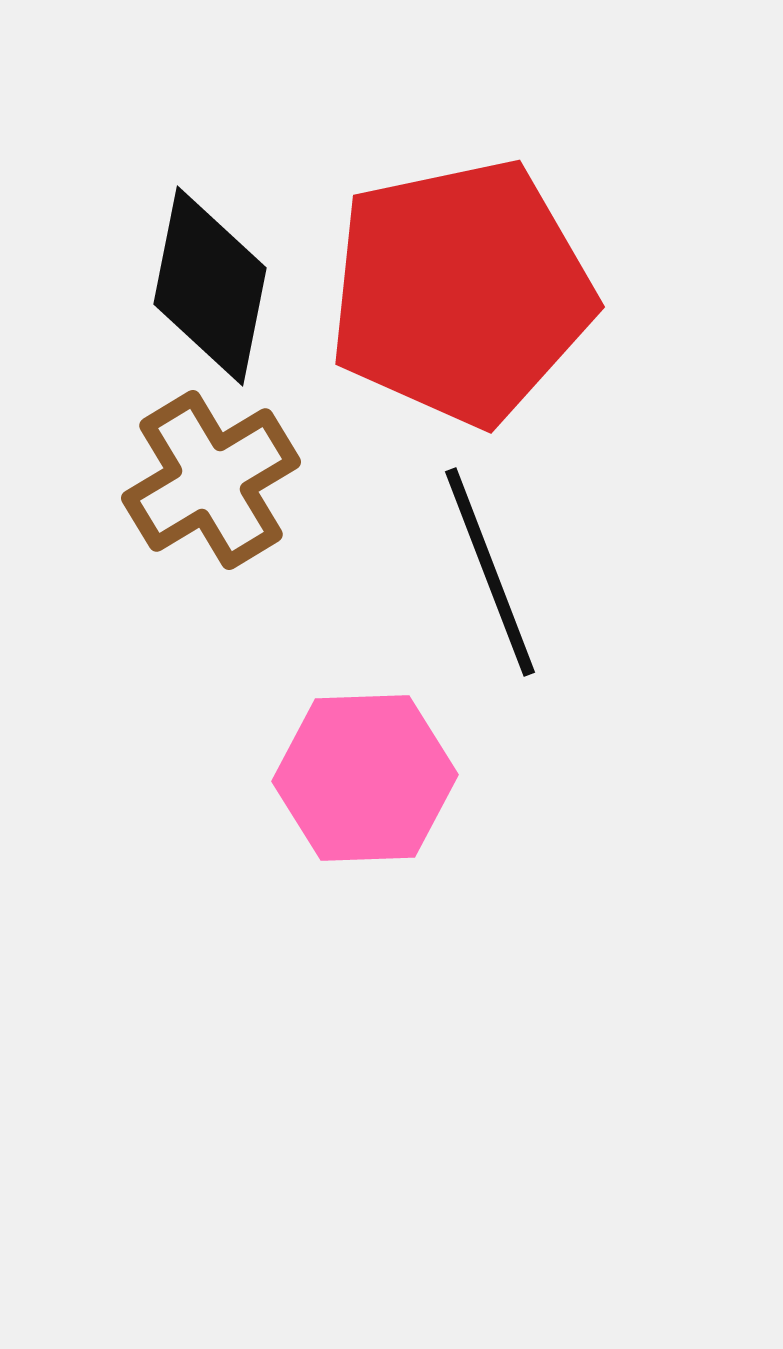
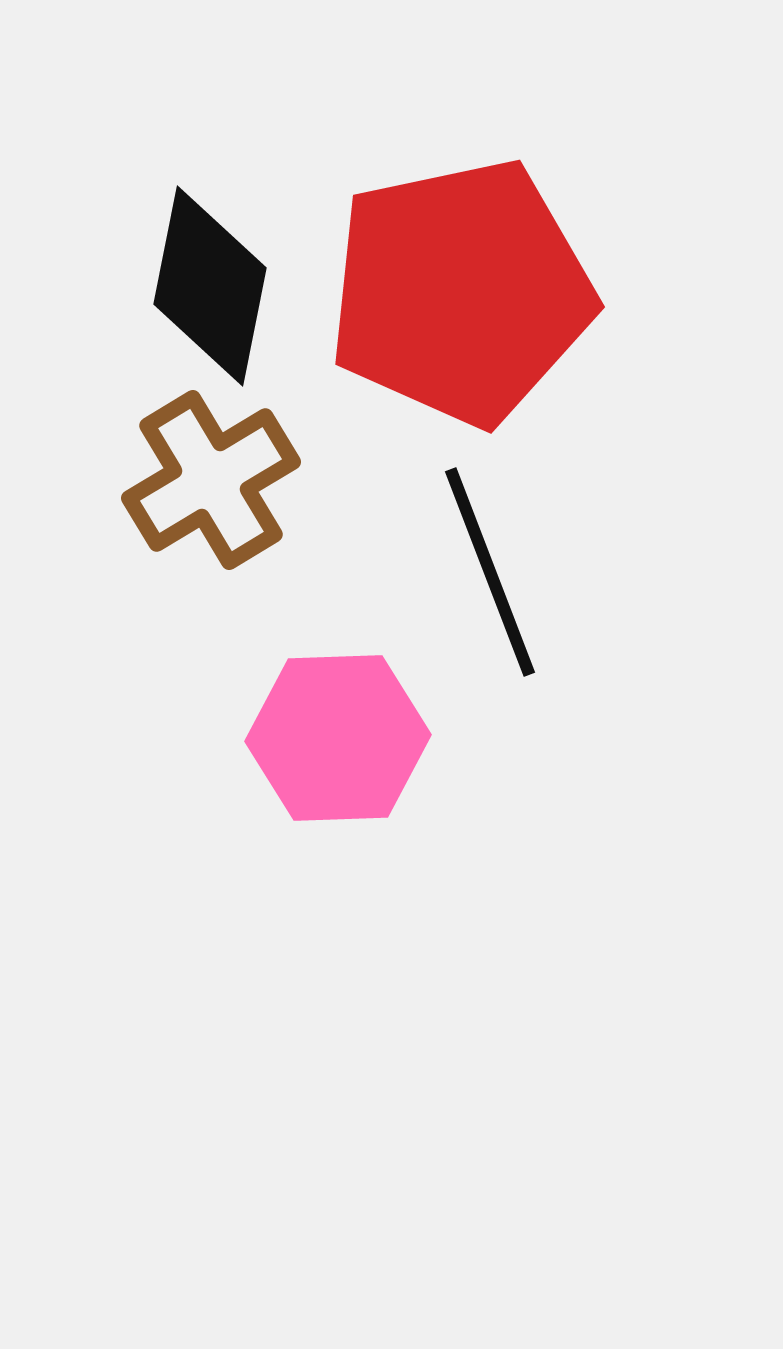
pink hexagon: moved 27 px left, 40 px up
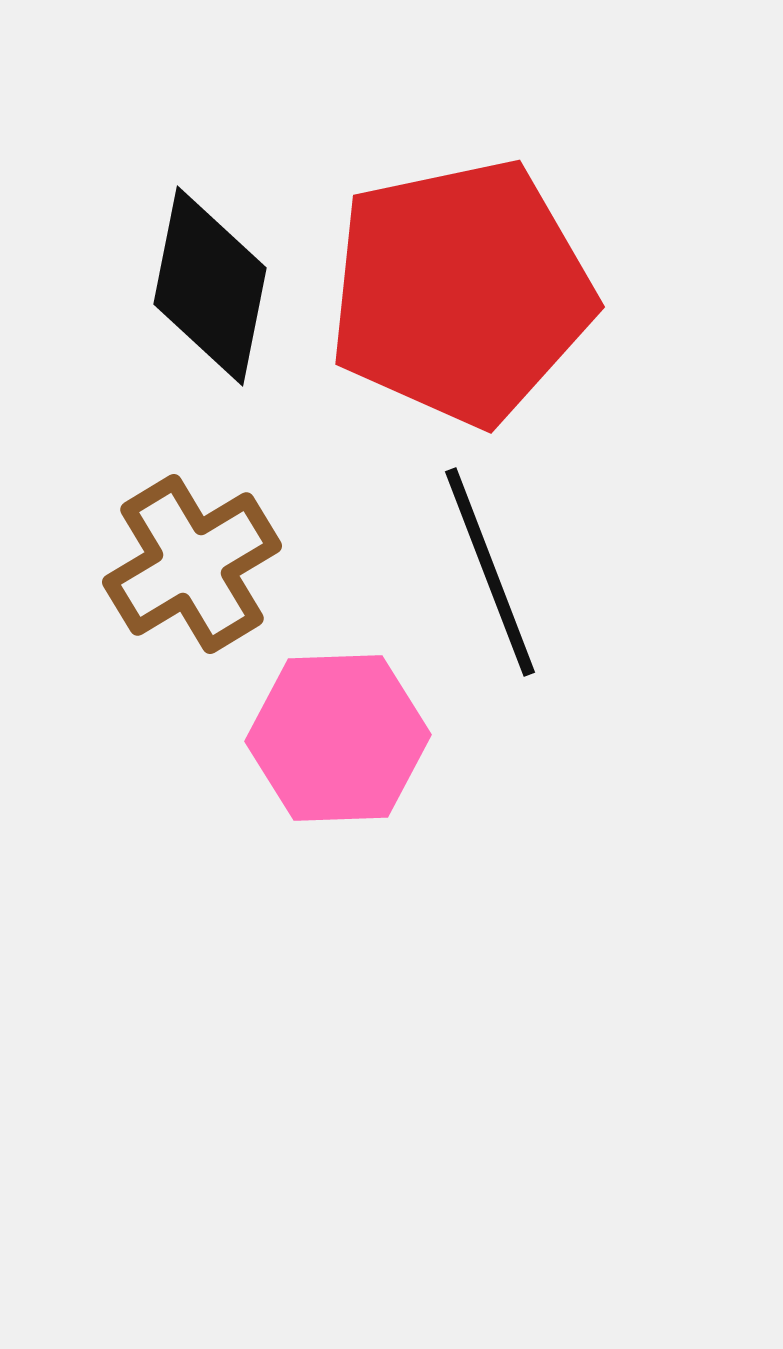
brown cross: moved 19 px left, 84 px down
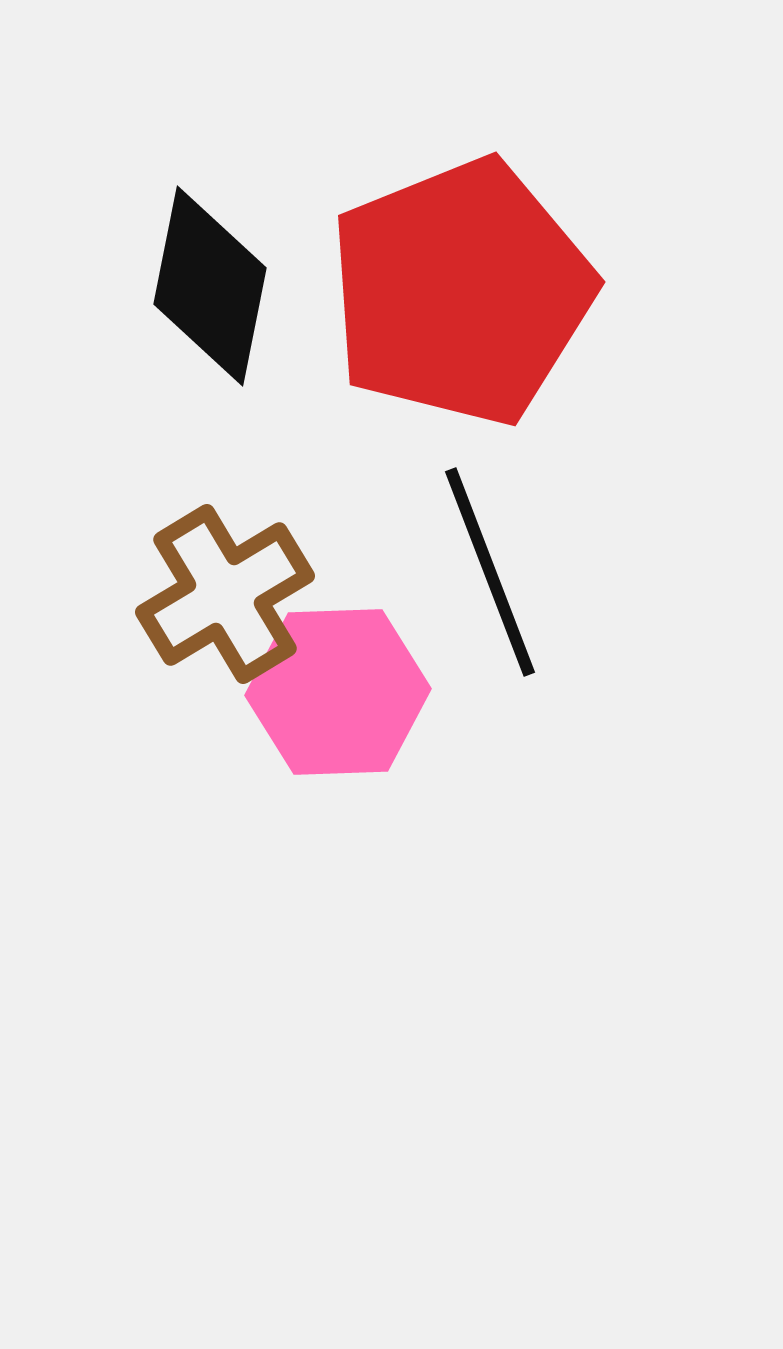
red pentagon: rotated 10 degrees counterclockwise
brown cross: moved 33 px right, 30 px down
pink hexagon: moved 46 px up
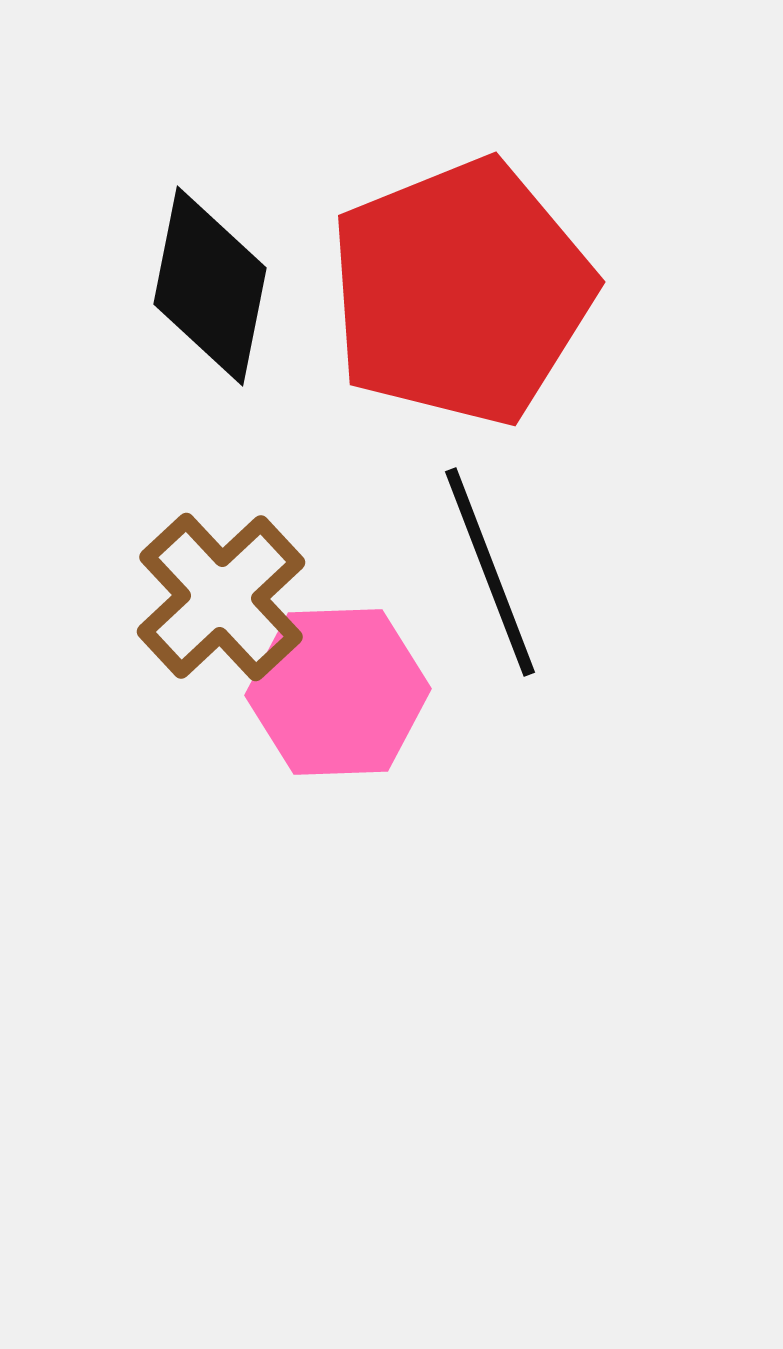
brown cross: moved 4 px left, 3 px down; rotated 12 degrees counterclockwise
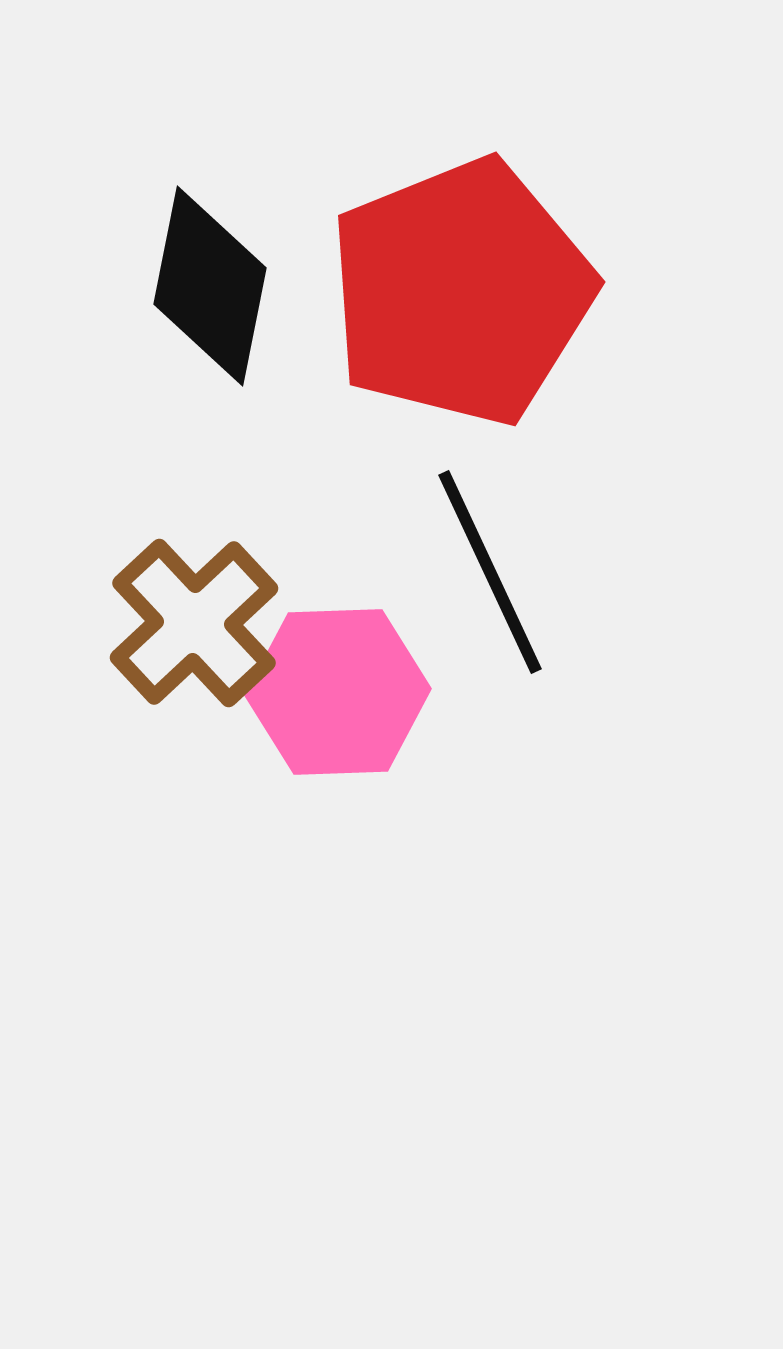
black line: rotated 4 degrees counterclockwise
brown cross: moved 27 px left, 26 px down
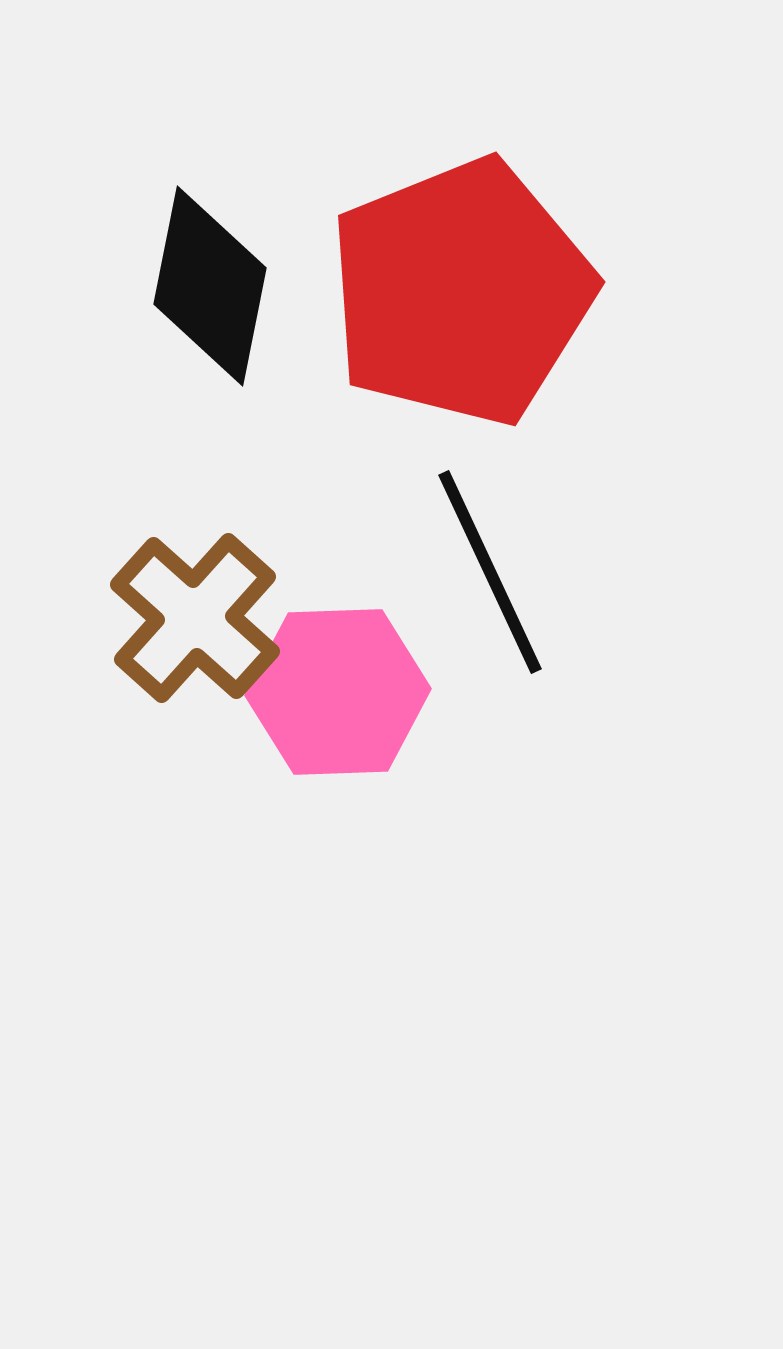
brown cross: moved 1 px right, 5 px up; rotated 5 degrees counterclockwise
